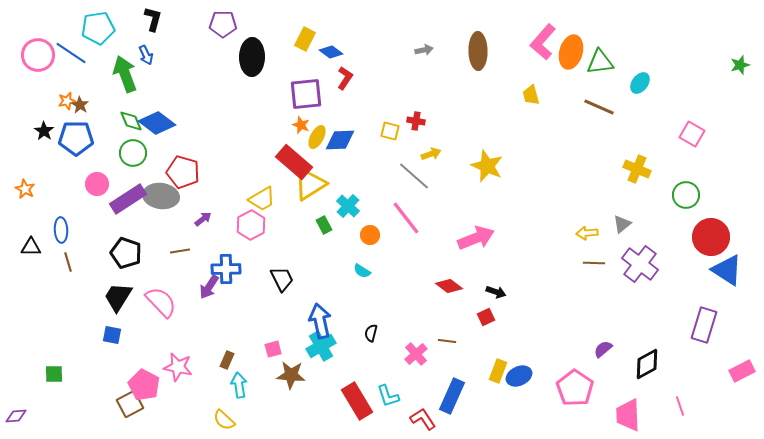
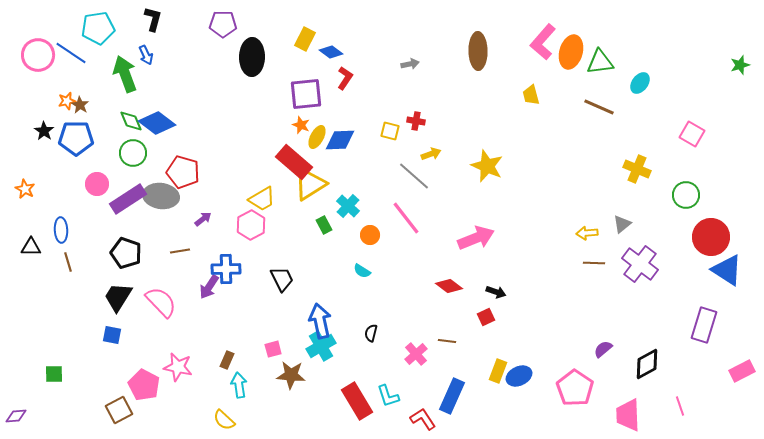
gray arrow at (424, 50): moved 14 px left, 14 px down
brown square at (130, 404): moved 11 px left, 6 px down
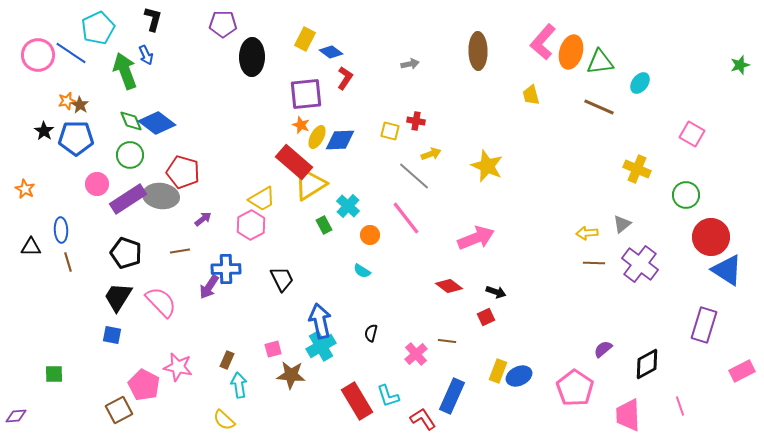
cyan pentagon at (98, 28): rotated 16 degrees counterclockwise
green arrow at (125, 74): moved 3 px up
green circle at (133, 153): moved 3 px left, 2 px down
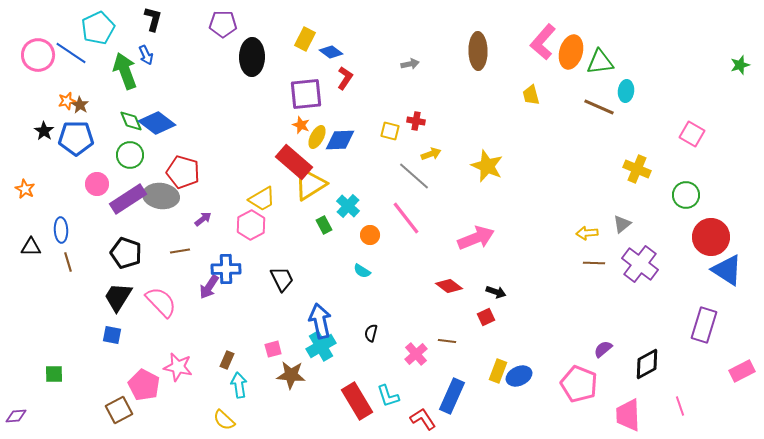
cyan ellipse at (640, 83): moved 14 px left, 8 px down; rotated 30 degrees counterclockwise
pink pentagon at (575, 388): moved 4 px right, 4 px up; rotated 12 degrees counterclockwise
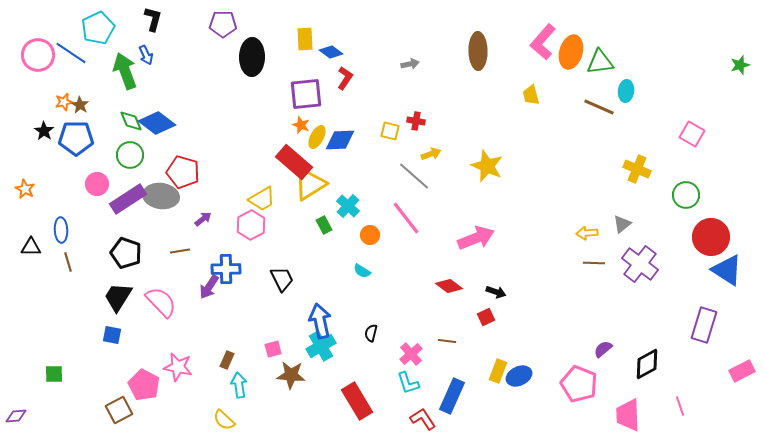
yellow rectangle at (305, 39): rotated 30 degrees counterclockwise
orange star at (67, 101): moved 3 px left, 1 px down
pink cross at (416, 354): moved 5 px left
cyan L-shape at (388, 396): moved 20 px right, 13 px up
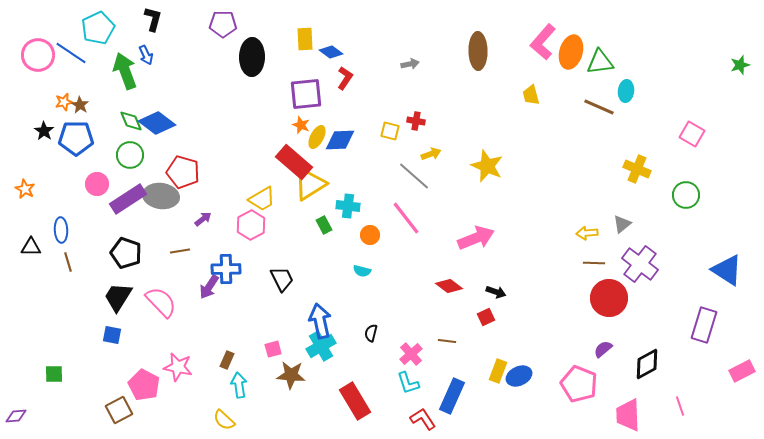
cyan cross at (348, 206): rotated 35 degrees counterclockwise
red circle at (711, 237): moved 102 px left, 61 px down
cyan semicircle at (362, 271): rotated 18 degrees counterclockwise
red rectangle at (357, 401): moved 2 px left
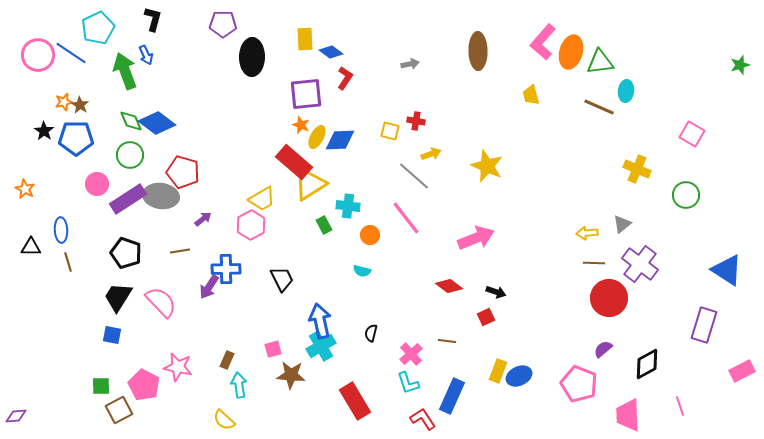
green square at (54, 374): moved 47 px right, 12 px down
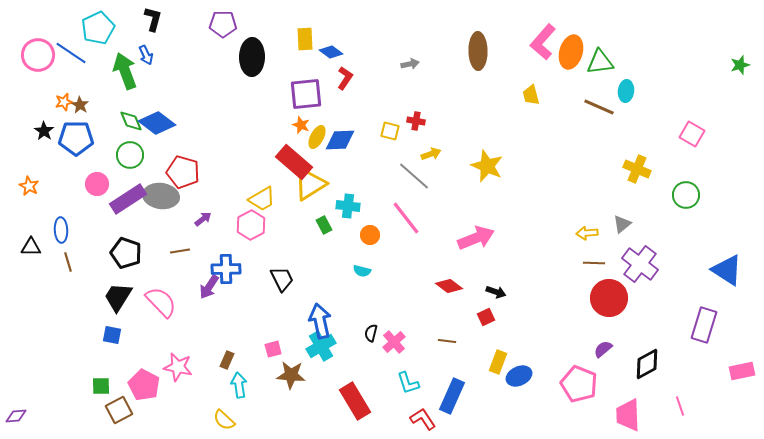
orange star at (25, 189): moved 4 px right, 3 px up
pink cross at (411, 354): moved 17 px left, 12 px up
yellow rectangle at (498, 371): moved 9 px up
pink rectangle at (742, 371): rotated 15 degrees clockwise
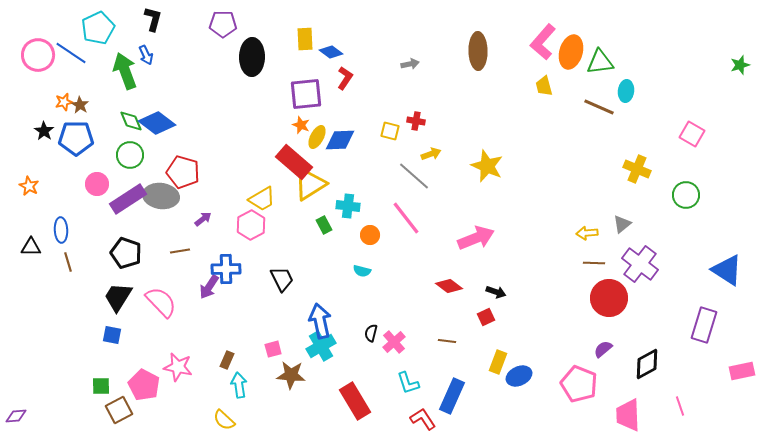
yellow trapezoid at (531, 95): moved 13 px right, 9 px up
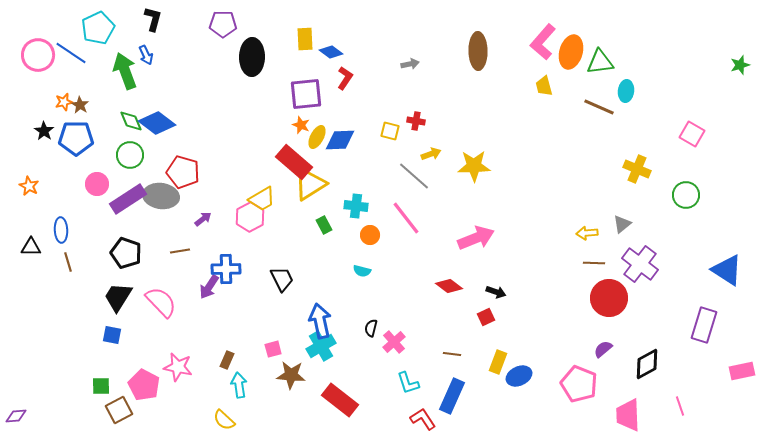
yellow star at (487, 166): moved 13 px left; rotated 24 degrees counterclockwise
cyan cross at (348, 206): moved 8 px right
pink hexagon at (251, 225): moved 1 px left, 8 px up
black semicircle at (371, 333): moved 5 px up
brown line at (447, 341): moved 5 px right, 13 px down
red rectangle at (355, 401): moved 15 px left, 1 px up; rotated 21 degrees counterclockwise
